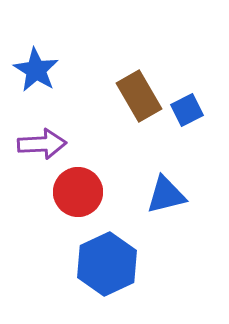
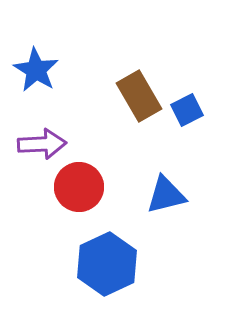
red circle: moved 1 px right, 5 px up
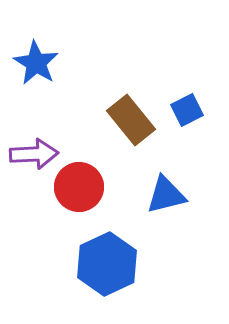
blue star: moved 7 px up
brown rectangle: moved 8 px left, 24 px down; rotated 9 degrees counterclockwise
purple arrow: moved 8 px left, 10 px down
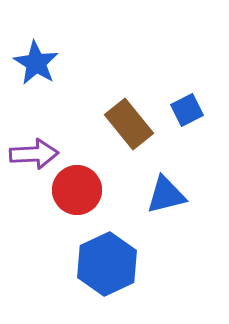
brown rectangle: moved 2 px left, 4 px down
red circle: moved 2 px left, 3 px down
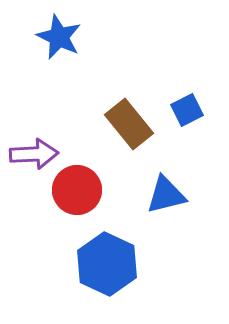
blue star: moved 23 px right, 26 px up; rotated 6 degrees counterclockwise
blue hexagon: rotated 10 degrees counterclockwise
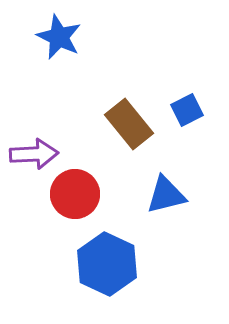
red circle: moved 2 px left, 4 px down
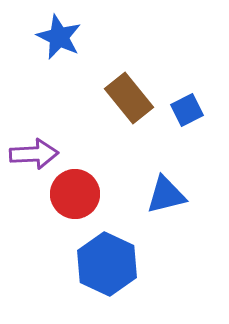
brown rectangle: moved 26 px up
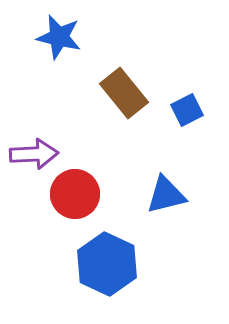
blue star: rotated 12 degrees counterclockwise
brown rectangle: moved 5 px left, 5 px up
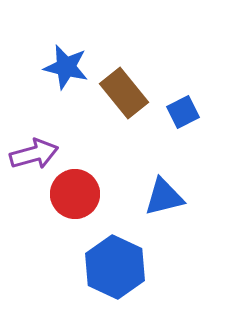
blue star: moved 7 px right, 30 px down
blue square: moved 4 px left, 2 px down
purple arrow: rotated 12 degrees counterclockwise
blue triangle: moved 2 px left, 2 px down
blue hexagon: moved 8 px right, 3 px down
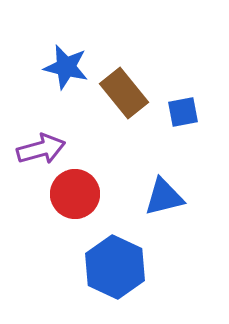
blue square: rotated 16 degrees clockwise
purple arrow: moved 7 px right, 5 px up
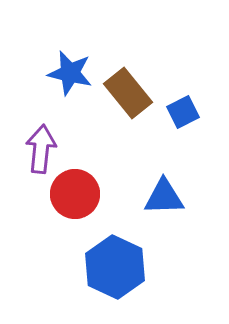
blue star: moved 4 px right, 6 px down
brown rectangle: moved 4 px right
blue square: rotated 16 degrees counterclockwise
purple arrow: rotated 69 degrees counterclockwise
blue triangle: rotated 12 degrees clockwise
